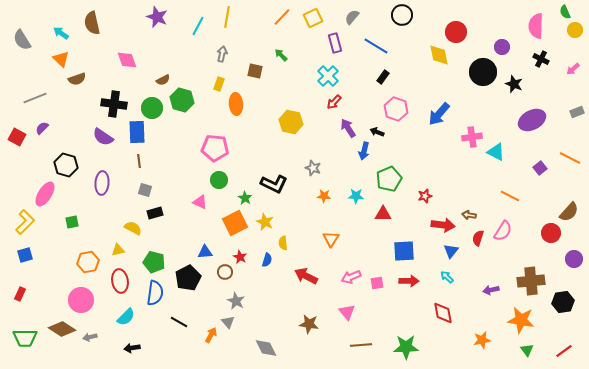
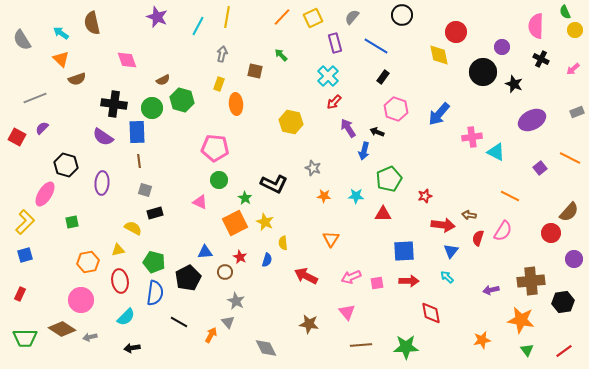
red diamond at (443, 313): moved 12 px left
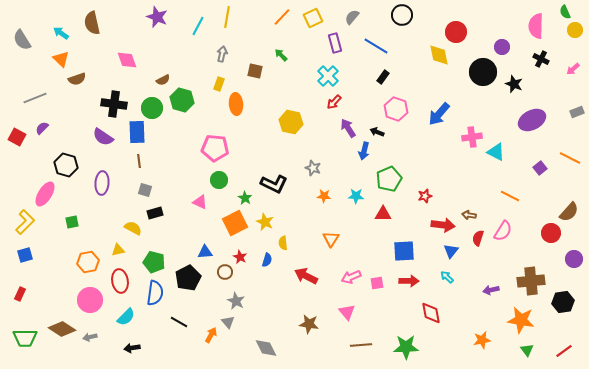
pink circle at (81, 300): moved 9 px right
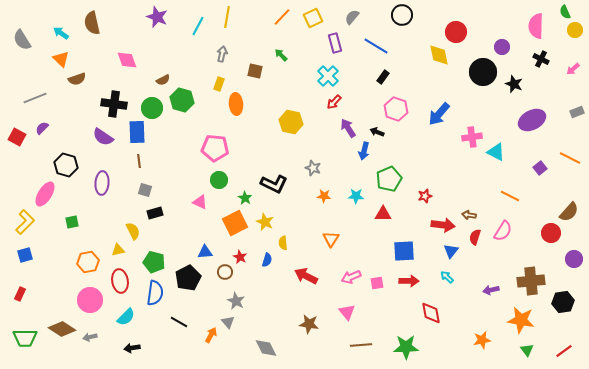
yellow semicircle at (133, 228): moved 3 px down; rotated 36 degrees clockwise
red semicircle at (478, 238): moved 3 px left, 1 px up
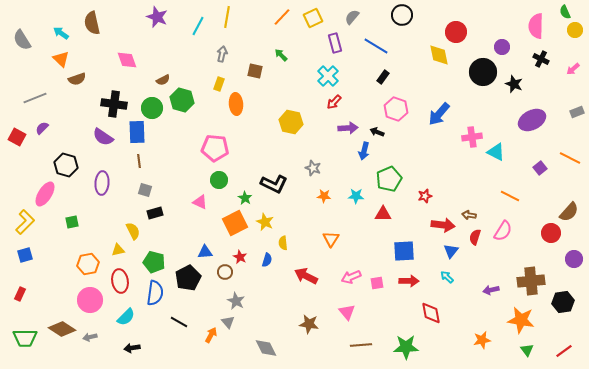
purple arrow at (348, 128): rotated 120 degrees clockwise
orange hexagon at (88, 262): moved 2 px down
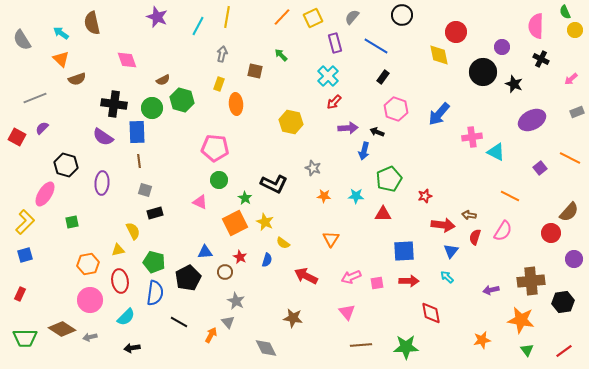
pink arrow at (573, 69): moved 2 px left, 10 px down
yellow semicircle at (283, 243): rotated 48 degrees counterclockwise
brown star at (309, 324): moved 16 px left, 6 px up
